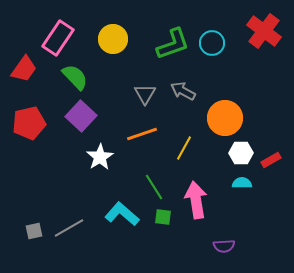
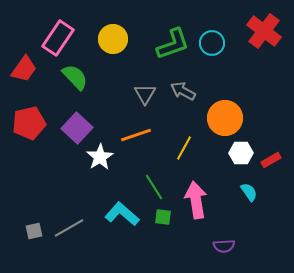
purple square: moved 4 px left, 12 px down
orange line: moved 6 px left, 1 px down
cyan semicircle: moved 7 px right, 9 px down; rotated 54 degrees clockwise
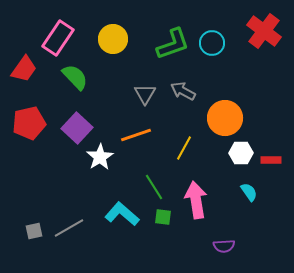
red rectangle: rotated 30 degrees clockwise
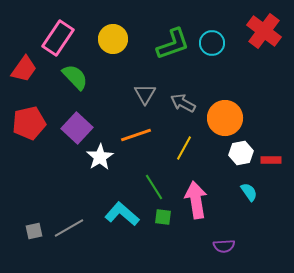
gray arrow: moved 12 px down
white hexagon: rotated 10 degrees counterclockwise
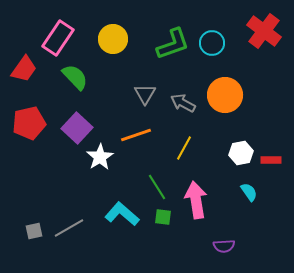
orange circle: moved 23 px up
green line: moved 3 px right
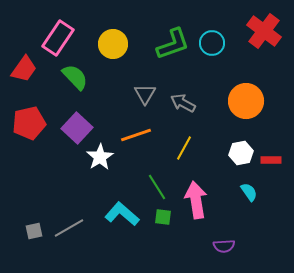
yellow circle: moved 5 px down
orange circle: moved 21 px right, 6 px down
